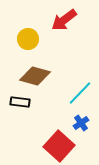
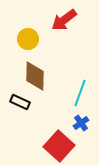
brown diamond: rotated 76 degrees clockwise
cyan line: rotated 24 degrees counterclockwise
black rectangle: rotated 18 degrees clockwise
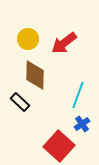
red arrow: moved 23 px down
brown diamond: moved 1 px up
cyan line: moved 2 px left, 2 px down
black rectangle: rotated 18 degrees clockwise
blue cross: moved 1 px right, 1 px down
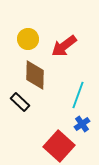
red arrow: moved 3 px down
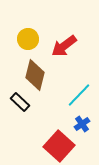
brown diamond: rotated 12 degrees clockwise
cyan line: moved 1 px right; rotated 24 degrees clockwise
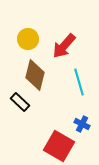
red arrow: rotated 12 degrees counterclockwise
cyan line: moved 13 px up; rotated 60 degrees counterclockwise
blue cross: rotated 28 degrees counterclockwise
red square: rotated 12 degrees counterclockwise
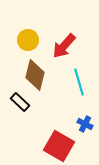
yellow circle: moved 1 px down
blue cross: moved 3 px right
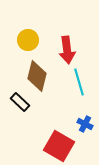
red arrow: moved 3 px right, 4 px down; rotated 48 degrees counterclockwise
brown diamond: moved 2 px right, 1 px down
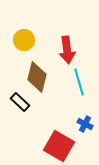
yellow circle: moved 4 px left
brown diamond: moved 1 px down
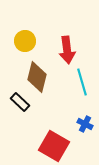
yellow circle: moved 1 px right, 1 px down
cyan line: moved 3 px right
red square: moved 5 px left
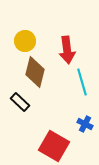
brown diamond: moved 2 px left, 5 px up
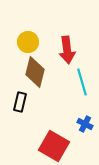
yellow circle: moved 3 px right, 1 px down
black rectangle: rotated 60 degrees clockwise
